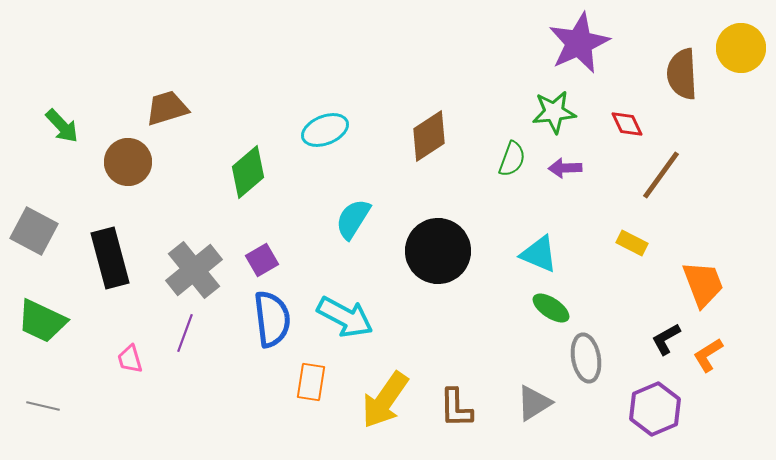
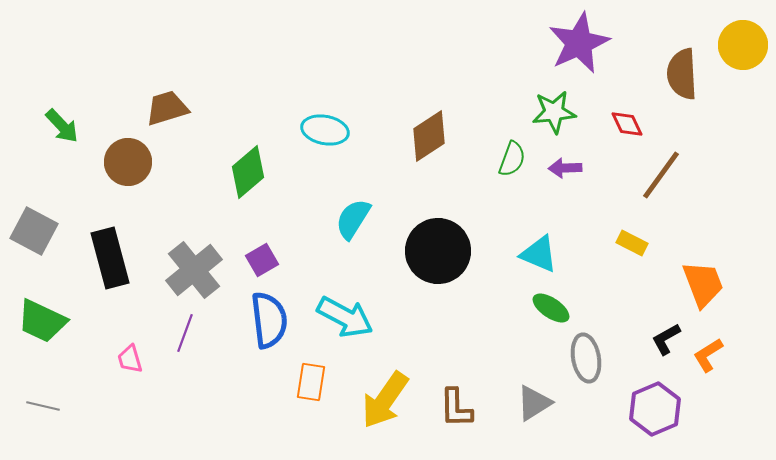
yellow circle: moved 2 px right, 3 px up
cyan ellipse: rotated 33 degrees clockwise
blue semicircle: moved 3 px left, 1 px down
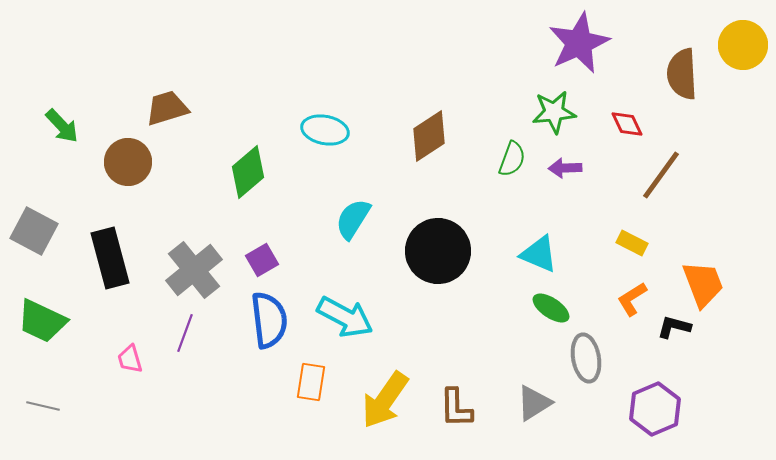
black L-shape: moved 8 px right, 12 px up; rotated 44 degrees clockwise
orange L-shape: moved 76 px left, 56 px up
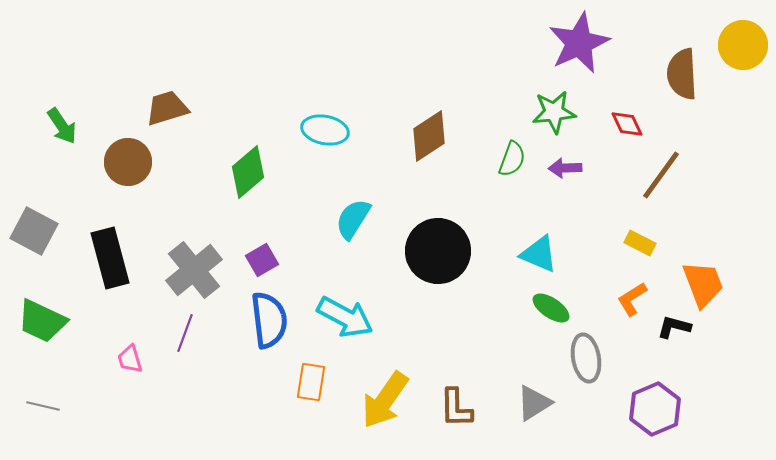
green arrow: rotated 9 degrees clockwise
yellow rectangle: moved 8 px right
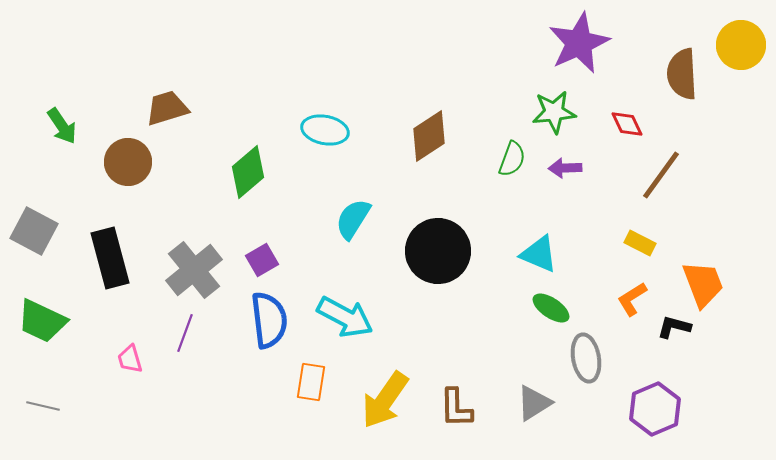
yellow circle: moved 2 px left
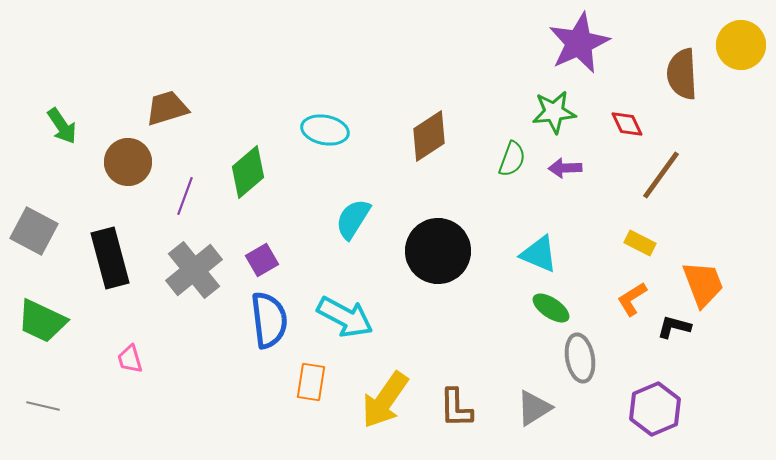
purple line: moved 137 px up
gray ellipse: moved 6 px left
gray triangle: moved 5 px down
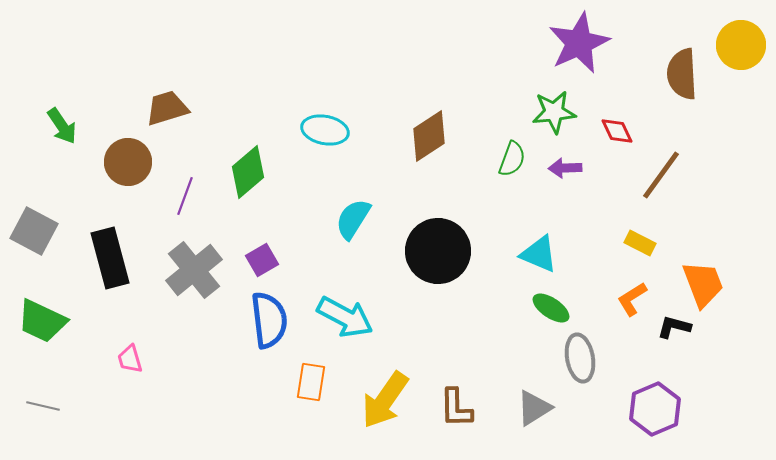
red diamond: moved 10 px left, 7 px down
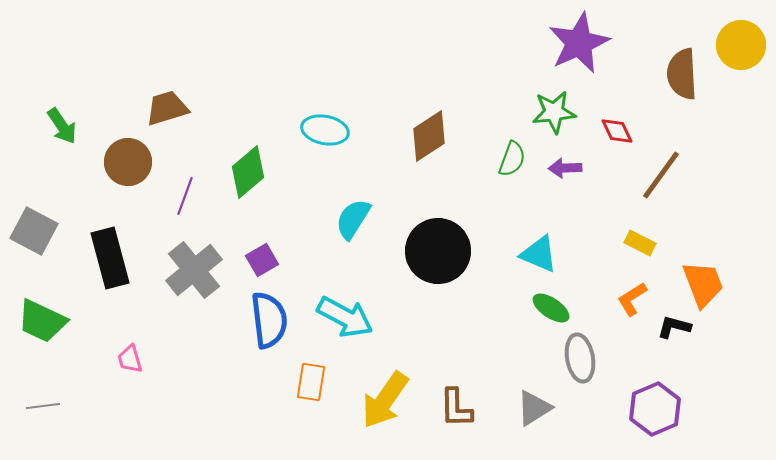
gray line: rotated 20 degrees counterclockwise
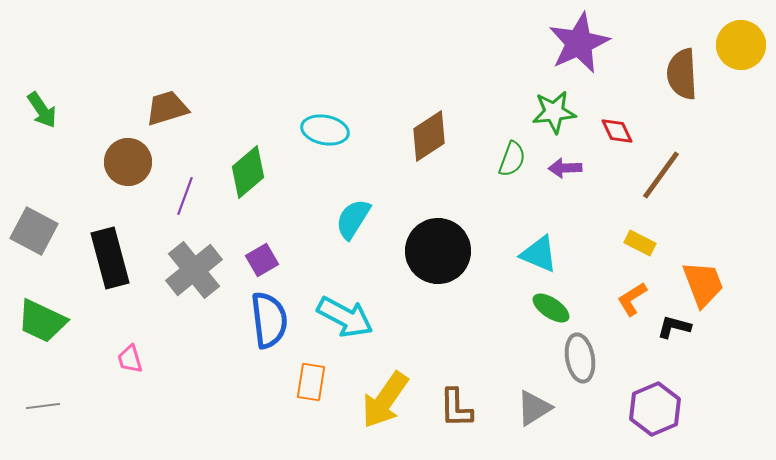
green arrow: moved 20 px left, 16 px up
